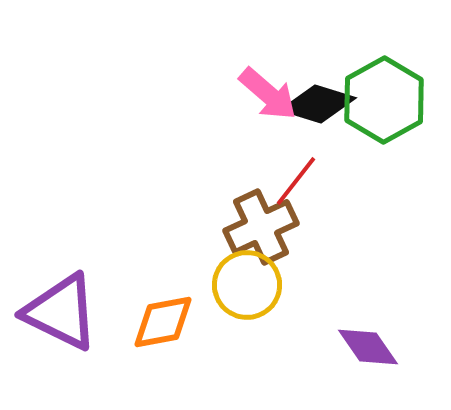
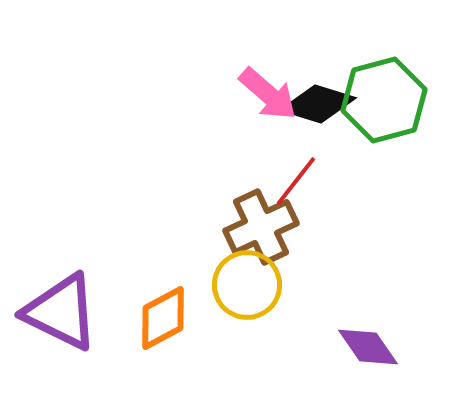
green hexagon: rotated 14 degrees clockwise
orange diamond: moved 4 px up; rotated 18 degrees counterclockwise
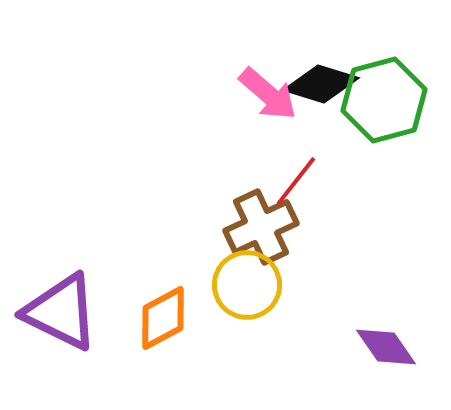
black diamond: moved 3 px right, 20 px up
purple diamond: moved 18 px right
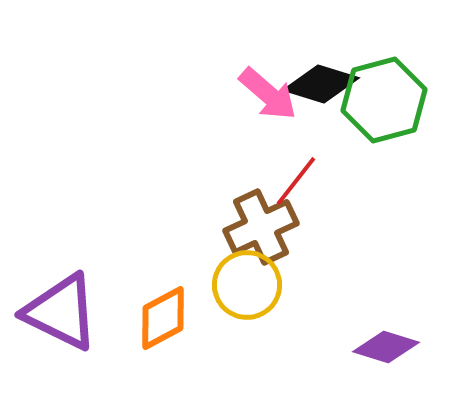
purple diamond: rotated 38 degrees counterclockwise
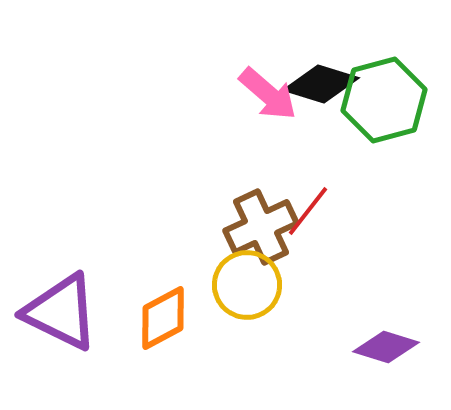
red line: moved 12 px right, 30 px down
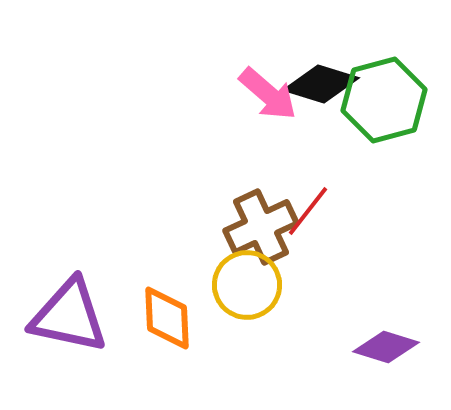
purple triangle: moved 8 px right, 4 px down; rotated 14 degrees counterclockwise
orange diamond: moved 4 px right; rotated 64 degrees counterclockwise
